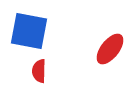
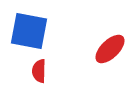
red ellipse: rotated 8 degrees clockwise
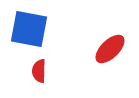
blue square: moved 2 px up
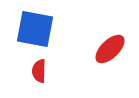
blue square: moved 6 px right
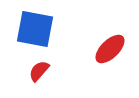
red semicircle: rotated 40 degrees clockwise
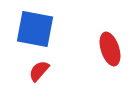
red ellipse: rotated 64 degrees counterclockwise
